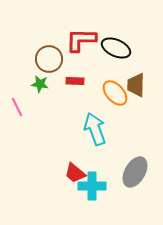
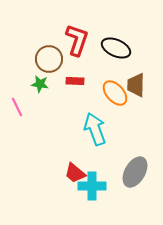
red L-shape: moved 4 px left; rotated 108 degrees clockwise
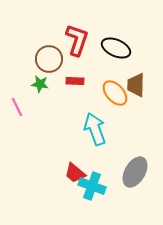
cyan cross: rotated 20 degrees clockwise
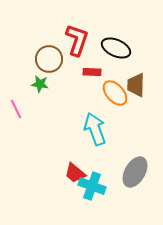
red rectangle: moved 17 px right, 9 px up
pink line: moved 1 px left, 2 px down
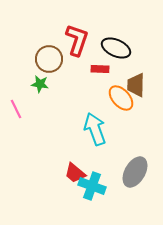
red rectangle: moved 8 px right, 3 px up
orange ellipse: moved 6 px right, 5 px down
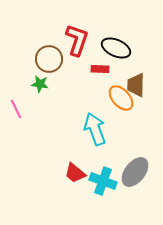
gray ellipse: rotated 8 degrees clockwise
cyan cross: moved 11 px right, 5 px up
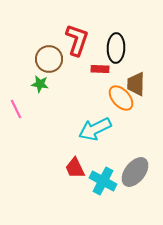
black ellipse: rotated 68 degrees clockwise
brown trapezoid: moved 1 px up
cyan arrow: rotated 96 degrees counterclockwise
red trapezoid: moved 5 px up; rotated 25 degrees clockwise
cyan cross: rotated 8 degrees clockwise
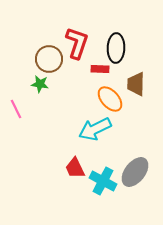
red L-shape: moved 3 px down
orange ellipse: moved 11 px left, 1 px down
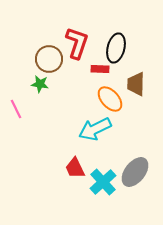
black ellipse: rotated 12 degrees clockwise
cyan cross: moved 1 px down; rotated 20 degrees clockwise
